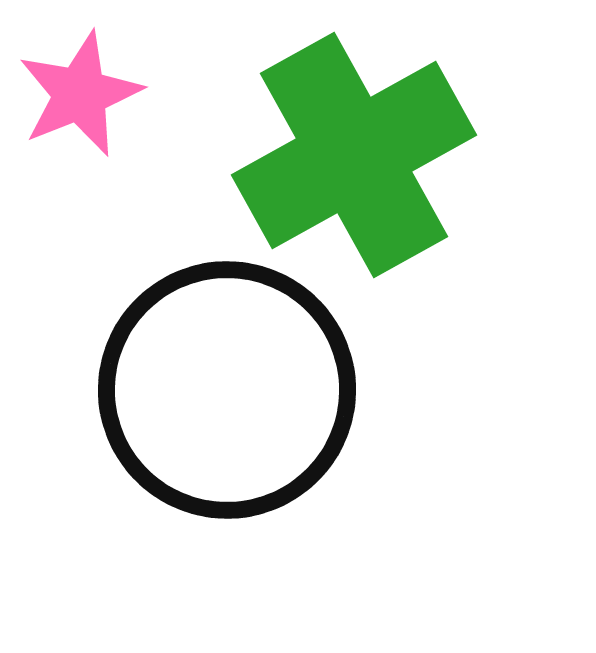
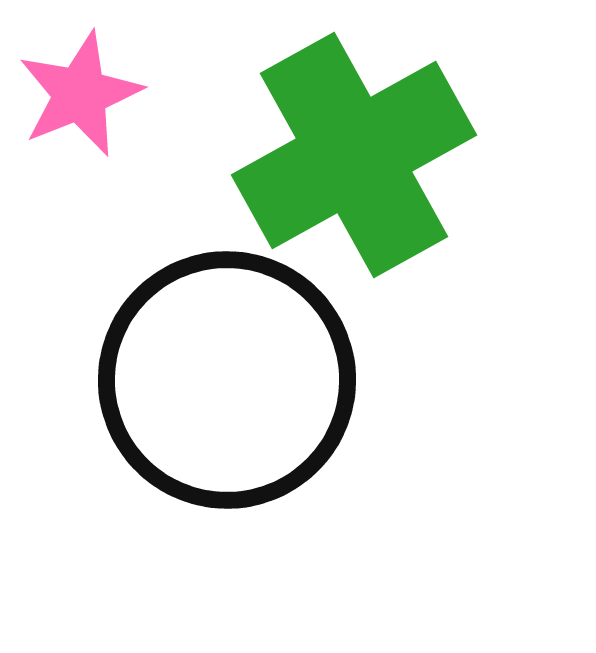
black circle: moved 10 px up
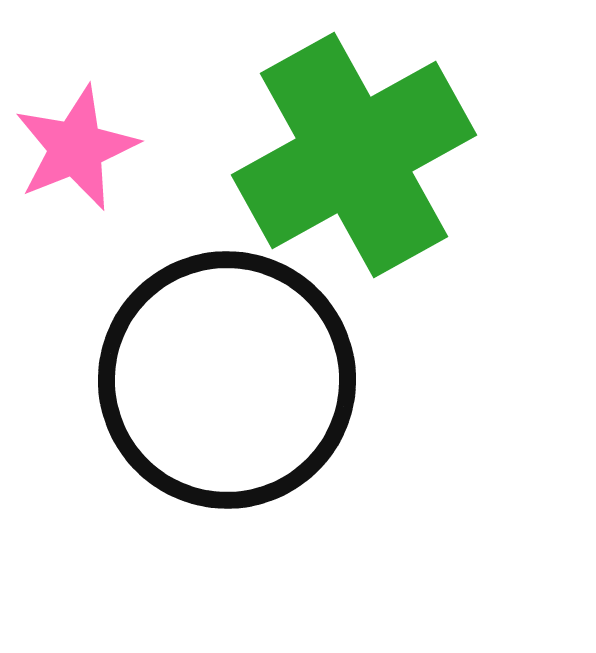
pink star: moved 4 px left, 54 px down
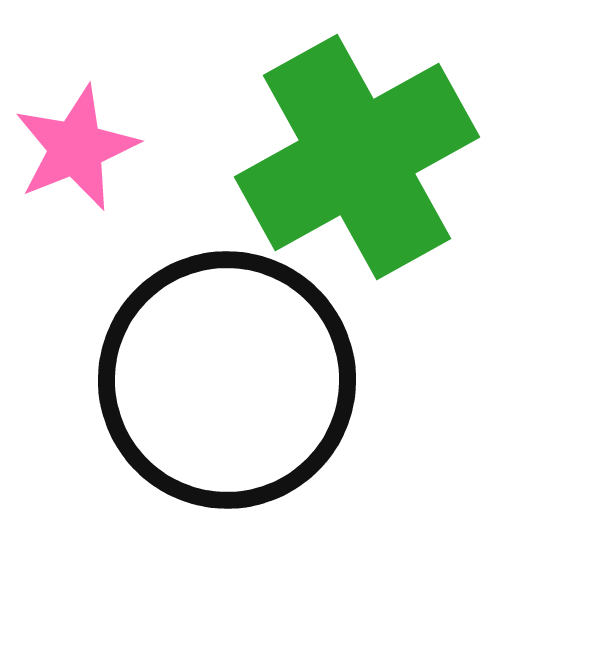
green cross: moved 3 px right, 2 px down
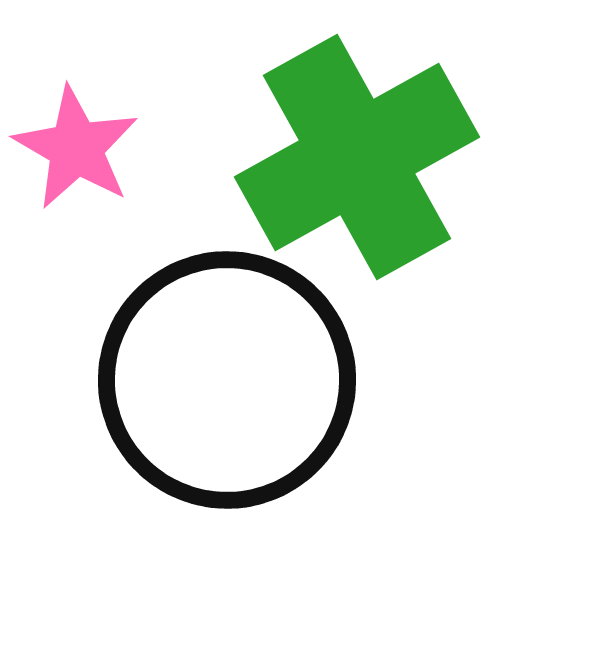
pink star: rotated 20 degrees counterclockwise
